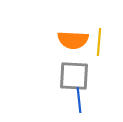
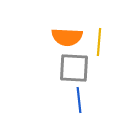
orange semicircle: moved 6 px left, 3 px up
gray square: moved 8 px up
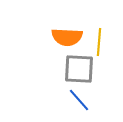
gray square: moved 5 px right, 1 px down
blue line: rotated 35 degrees counterclockwise
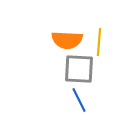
orange semicircle: moved 3 px down
blue line: rotated 15 degrees clockwise
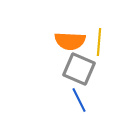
orange semicircle: moved 3 px right, 1 px down
gray square: rotated 20 degrees clockwise
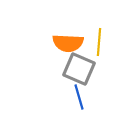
orange semicircle: moved 2 px left, 2 px down
blue line: moved 3 px up; rotated 10 degrees clockwise
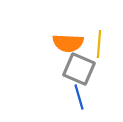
yellow line: moved 2 px down
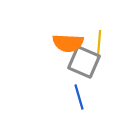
gray square: moved 5 px right, 7 px up
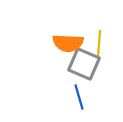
gray square: moved 2 px down
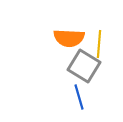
orange semicircle: moved 1 px right, 5 px up
gray square: moved 2 px down; rotated 8 degrees clockwise
